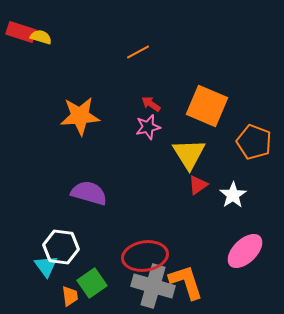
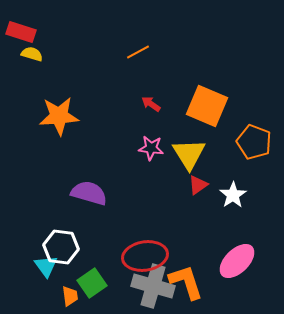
yellow semicircle: moved 9 px left, 17 px down
orange star: moved 21 px left
pink star: moved 3 px right, 21 px down; rotated 20 degrees clockwise
pink ellipse: moved 8 px left, 10 px down
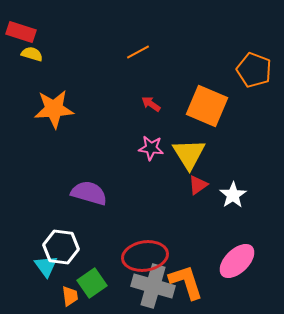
orange star: moved 5 px left, 7 px up
orange pentagon: moved 72 px up
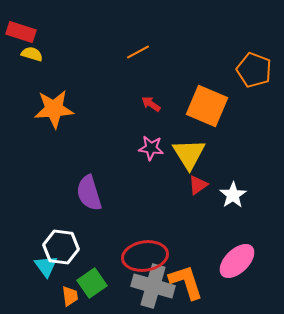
purple semicircle: rotated 123 degrees counterclockwise
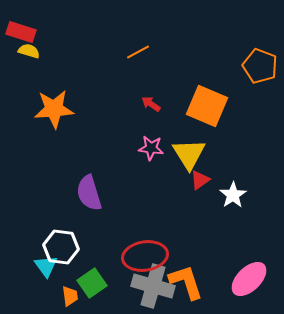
yellow semicircle: moved 3 px left, 3 px up
orange pentagon: moved 6 px right, 4 px up
red triangle: moved 2 px right, 5 px up
pink ellipse: moved 12 px right, 18 px down
